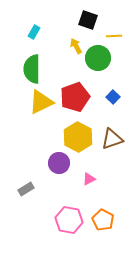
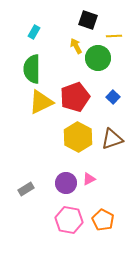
purple circle: moved 7 px right, 20 px down
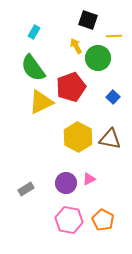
green semicircle: moved 1 px right, 1 px up; rotated 36 degrees counterclockwise
red pentagon: moved 4 px left, 10 px up
brown triangle: moved 2 px left; rotated 30 degrees clockwise
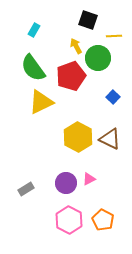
cyan rectangle: moved 2 px up
red pentagon: moved 11 px up
brown triangle: rotated 15 degrees clockwise
pink hexagon: rotated 16 degrees clockwise
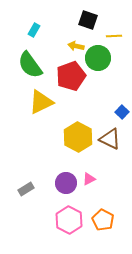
yellow arrow: rotated 49 degrees counterclockwise
green semicircle: moved 3 px left, 3 px up
blue square: moved 9 px right, 15 px down
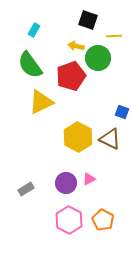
blue square: rotated 24 degrees counterclockwise
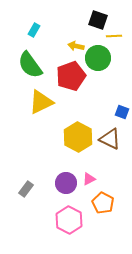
black square: moved 10 px right
gray rectangle: rotated 21 degrees counterclockwise
orange pentagon: moved 17 px up
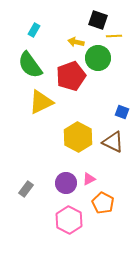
yellow arrow: moved 4 px up
brown triangle: moved 3 px right, 3 px down
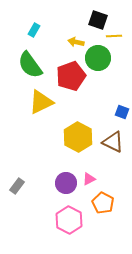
gray rectangle: moved 9 px left, 3 px up
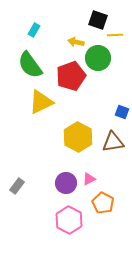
yellow line: moved 1 px right, 1 px up
brown triangle: rotated 35 degrees counterclockwise
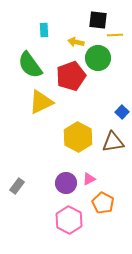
black square: rotated 12 degrees counterclockwise
cyan rectangle: moved 10 px right; rotated 32 degrees counterclockwise
blue square: rotated 24 degrees clockwise
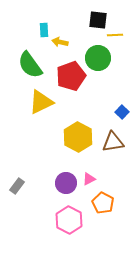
yellow arrow: moved 16 px left
